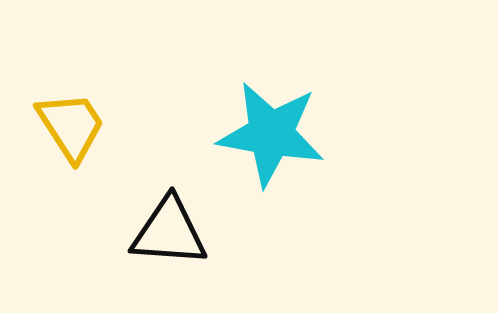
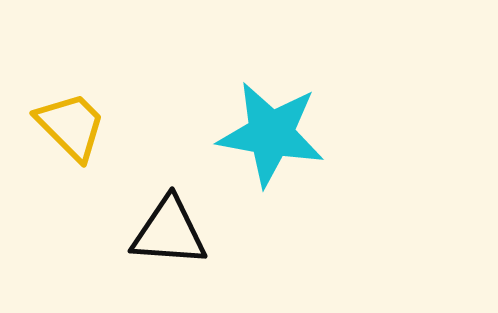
yellow trapezoid: rotated 12 degrees counterclockwise
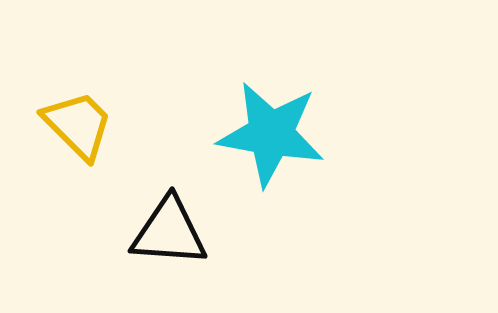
yellow trapezoid: moved 7 px right, 1 px up
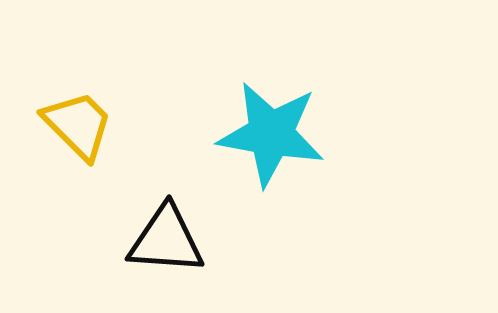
black triangle: moved 3 px left, 8 px down
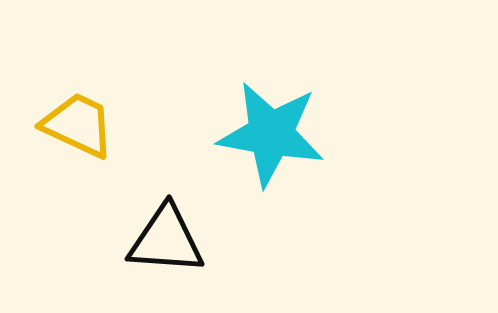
yellow trapezoid: rotated 20 degrees counterclockwise
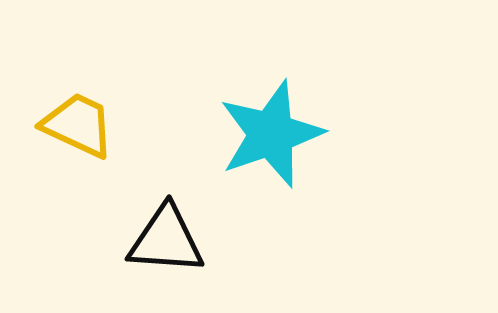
cyan star: rotated 29 degrees counterclockwise
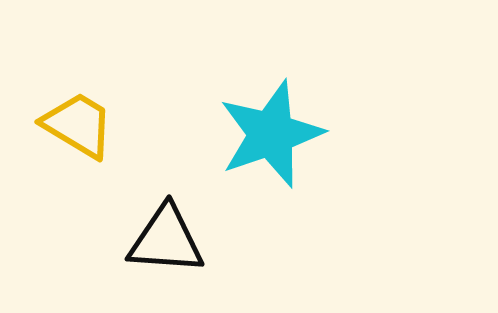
yellow trapezoid: rotated 6 degrees clockwise
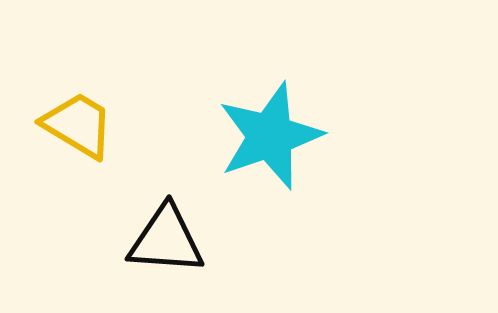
cyan star: moved 1 px left, 2 px down
